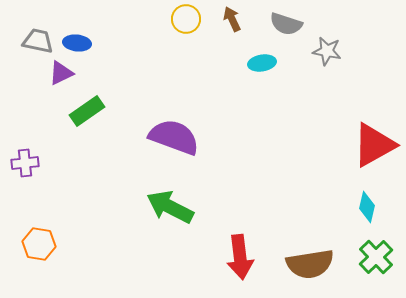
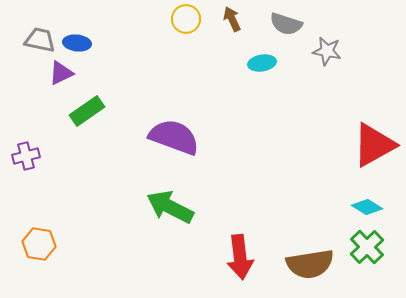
gray trapezoid: moved 2 px right, 1 px up
purple cross: moved 1 px right, 7 px up; rotated 8 degrees counterclockwise
cyan diamond: rotated 72 degrees counterclockwise
green cross: moved 9 px left, 10 px up
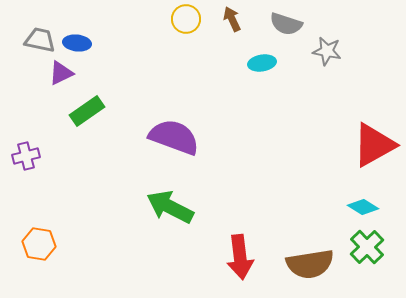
cyan diamond: moved 4 px left
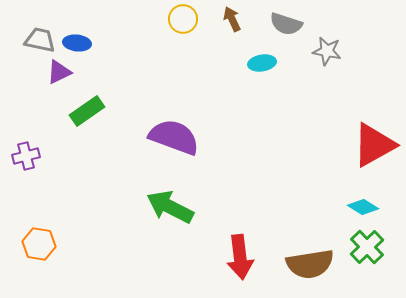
yellow circle: moved 3 px left
purple triangle: moved 2 px left, 1 px up
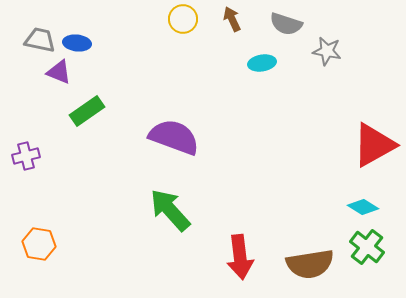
purple triangle: rotated 48 degrees clockwise
green arrow: moved 3 px down; rotated 21 degrees clockwise
green cross: rotated 8 degrees counterclockwise
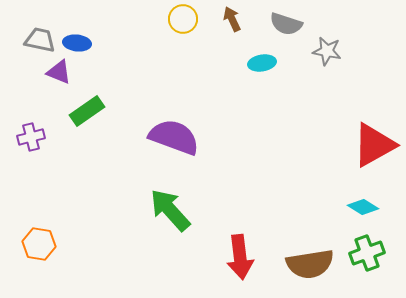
purple cross: moved 5 px right, 19 px up
green cross: moved 6 px down; rotated 32 degrees clockwise
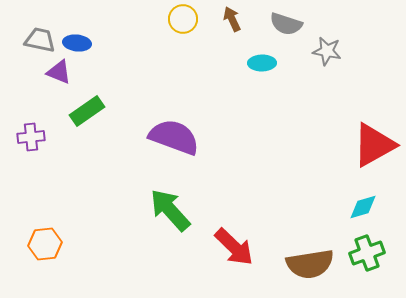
cyan ellipse: rotated 8 degrees clockwise
purple cross: rotated 8 degrees clockwise
cyan diamond: rotated 48 degrees counterclockwise
orange hexagon: moved 6 px right; rotated 16 degrees counterclockwise
red arrow: moved 6 px left, 10 px up; rotated 39 degrees counterclockwise
